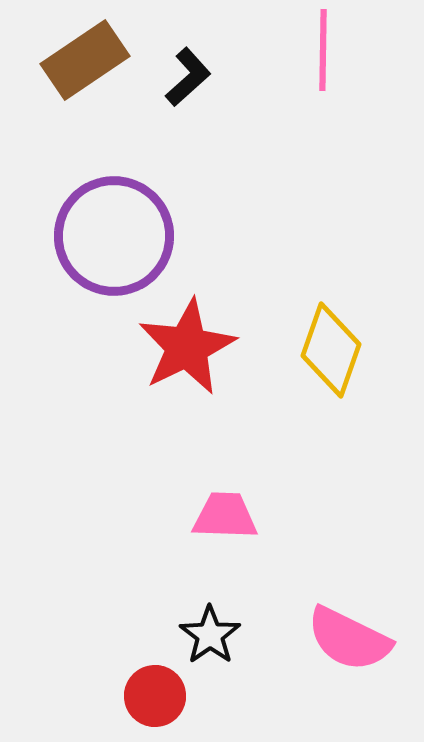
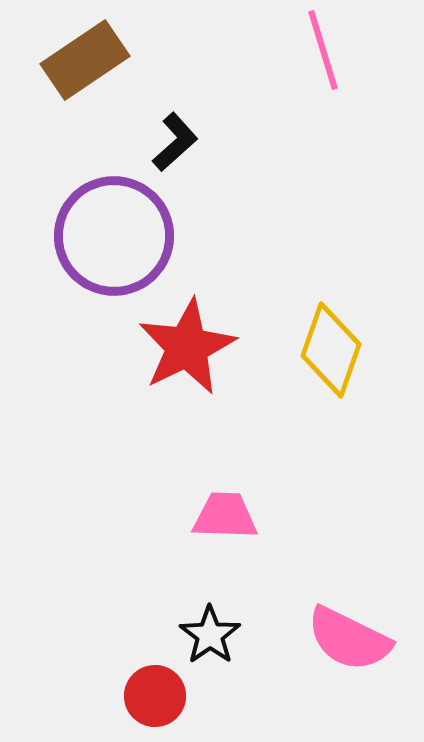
pink line: rotated 18 degrees counterclockwise
black L-shape: moved 13 px left, 65 px down
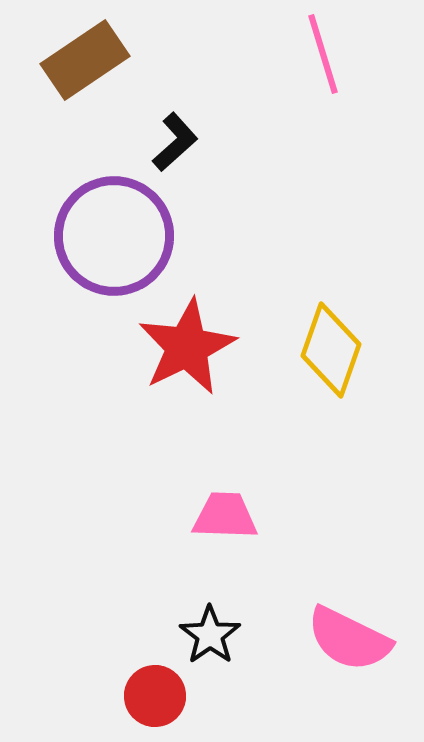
pink line: moved 4 px down
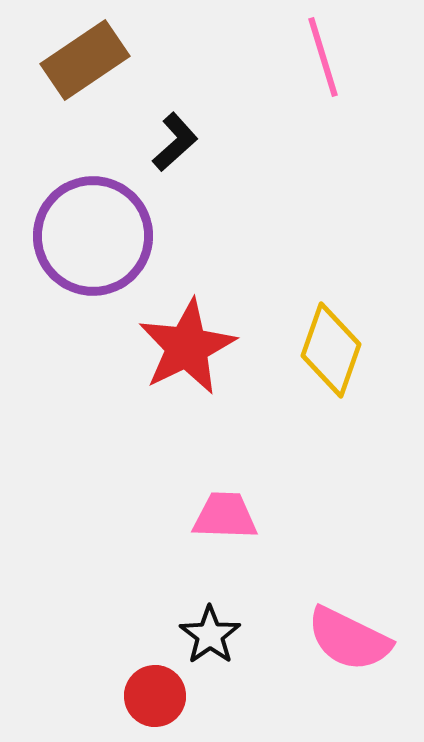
pink line: moved 3 px down
purple circle: moved 21 px left
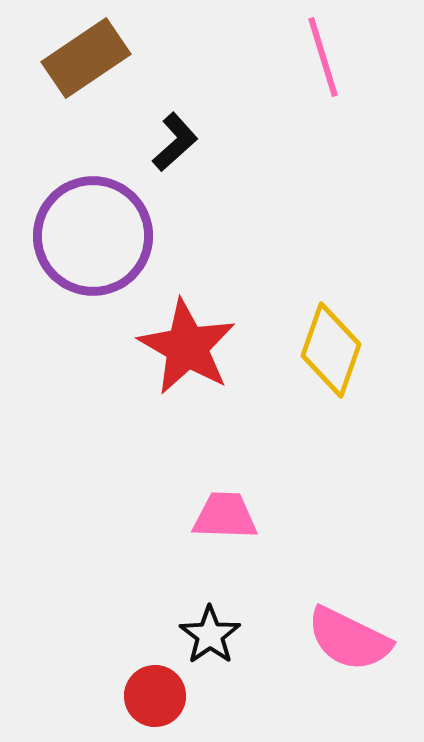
brown rectangle: moved 1 px right, 2 px up
red star: rotated 16 degrees counterclockwise
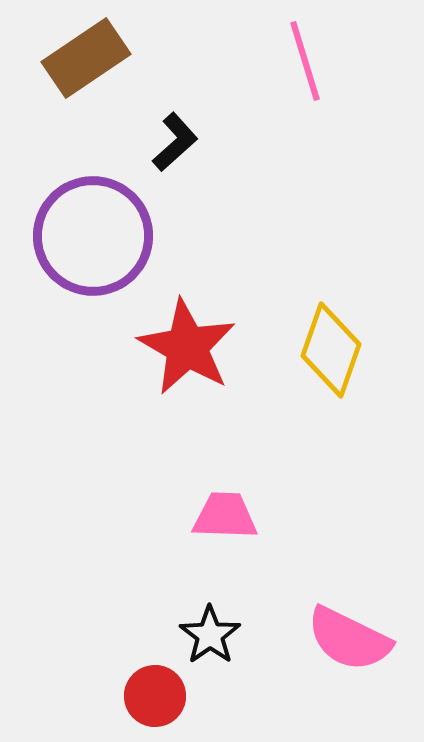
pink line: moved 18 px left, 4 px down
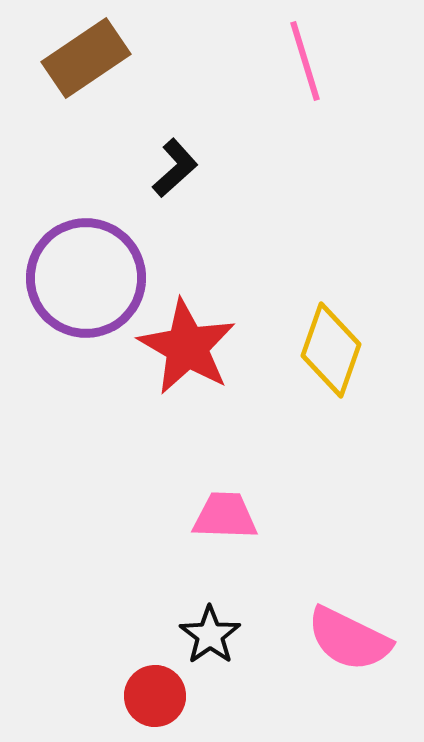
black L-shape: moved 26 px down
purple circle: moved 7 px left, 42 px down
